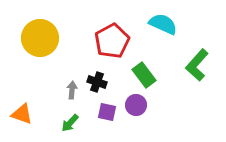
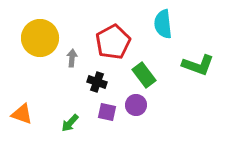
cyan semicircle: rotated 120 degrees counterclockwise
red pentagon: moved 1 px right, 1 px down
green L-shape: moved 1 px right; rotated 112 degrees counterclockwise
gray arrow: moved 32 px up
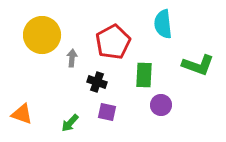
yellow circle: moved 2 px right, 3 px up
green rectangle: rotated 40 degrees clockwise
purple circle: moved 25 px right
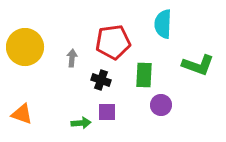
cyan semicircle: rotated 8 degrees clockwise
yellow circle: moved 17 px left, 12 px down
red pentagon: rotated 20 degrees clockwise
black cross: moved 4 px right, 2 px up
purple square: rotated 12 degrees counterclockwise
green arrow: moved 11 px right; rotated 138 degrees counterclockwise
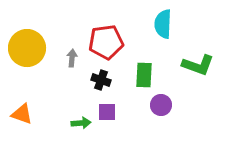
red pentagon: moved 7 px left
yellow circle: moved 2 px right, 1 px down
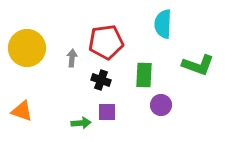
orange triangle: moved 3 px up
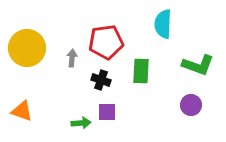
green rectangle: moved 3 px left, 4 px up
purple circle: moved 30 px right
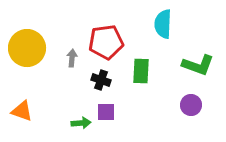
purple square: moved 1 px left
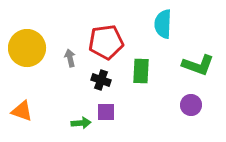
gray arrow: moved 2 px left; rotated 18 degrees counterclockwise
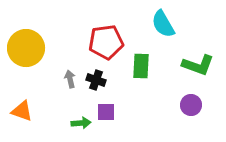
cyan semicircle: rotated 32 degrees counterclockwise
yellow circle: moved 1 px left
gray arrow: moved 21 px down
green rectangle: moved 5 px up
black cross: moved 5 px left
